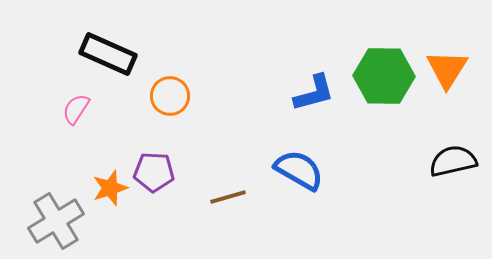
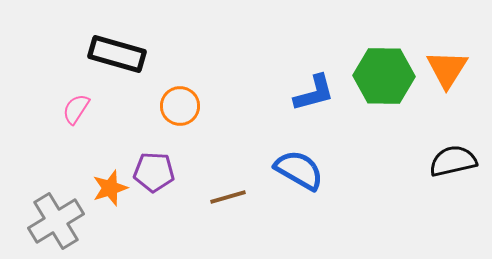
black rectangle: moved 9 px right; rotated 8 degrees counterclockwise
orange circle: moved 10 px right, 10 px down
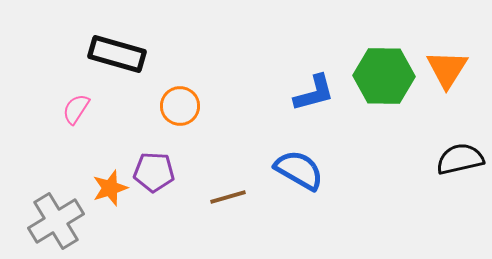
black semicircle: moved 7 px right, 2 px up
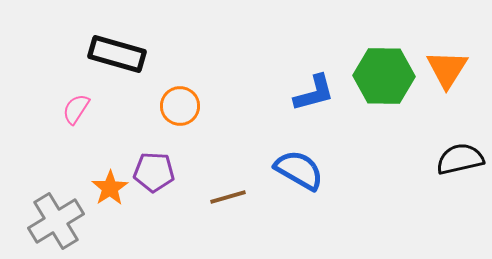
orange star: rotated 15 degrees counterclockwise
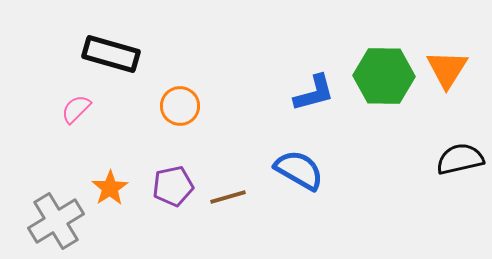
black rectangle: moved 6 px left
pink semicircle: rotated 12 degrees clockwise
purple pentagon: moved 19 px right, 14 px down; rotated 15 degrees counterclockwise
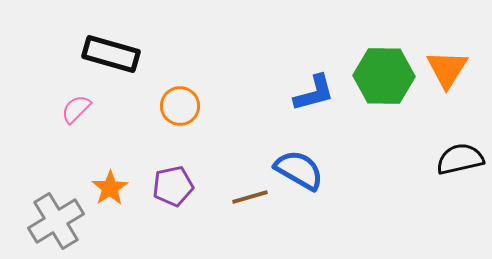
brown line: moved 22 px right
